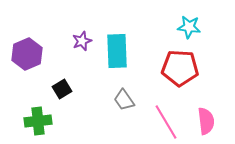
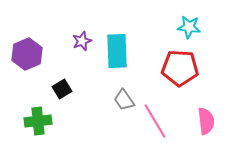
pink line: moved 11 px left, 1 px up
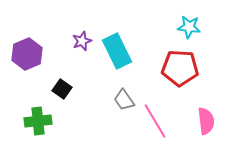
cyan rectangle: rotated 24 degrees counterclockwise
black square: rotated 24 degrees counterclockwise
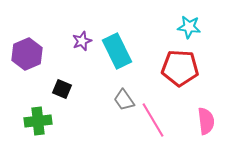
black square: rotated 12 degrees counterclockwise
pink line: moved 2 px left, 1 px up
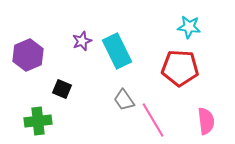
purple hexagon: moved 1 px right, 1 px down
